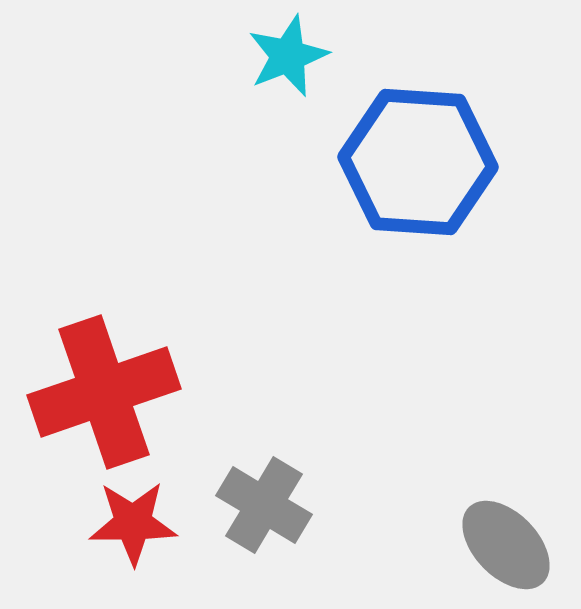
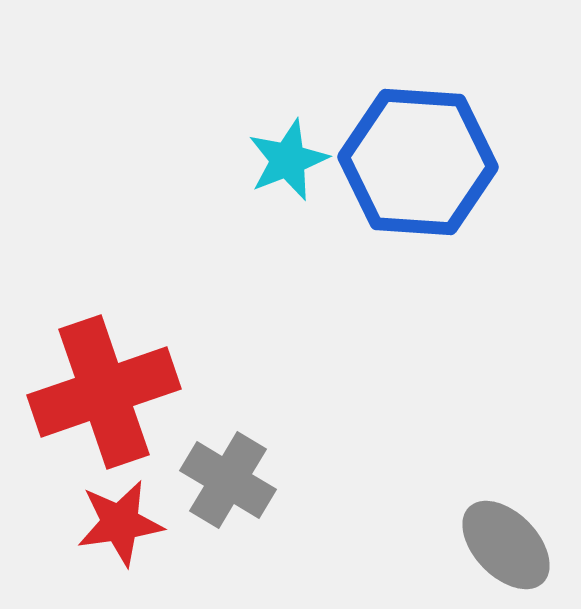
cyan star: moved 104 px down
gray cross: moved 36 px left, 25 px up
red star: moved 13 px left; rotated 8 degrees counterclockwise
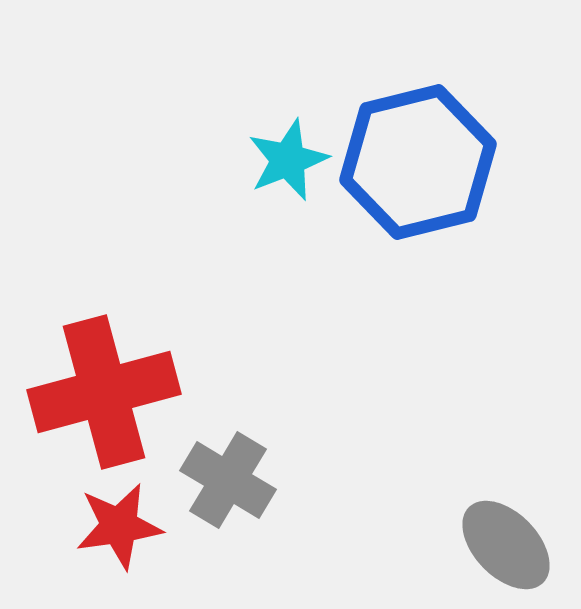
blue hexagon: rotated 18 degrees counterclockwise
red cross: rotated 4 degrees clockwise
red star: moved 1 px left, 3 px down
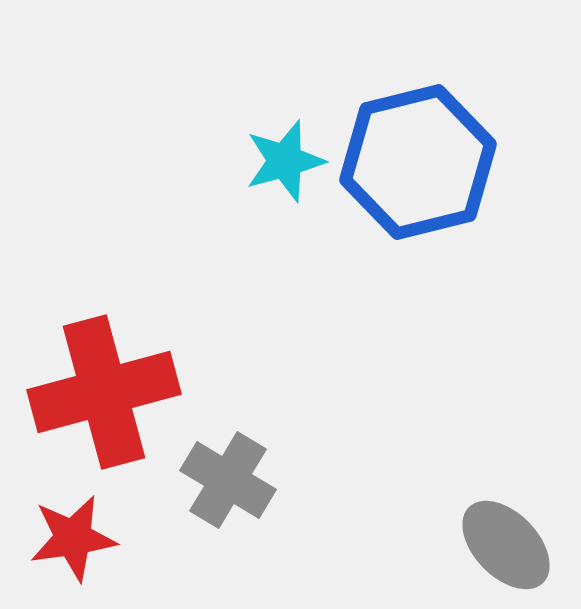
cyan star: moved 3 px left, 1 px down; rotated 6 degrees clockwise
red star: moved 46 px left, 12 px down
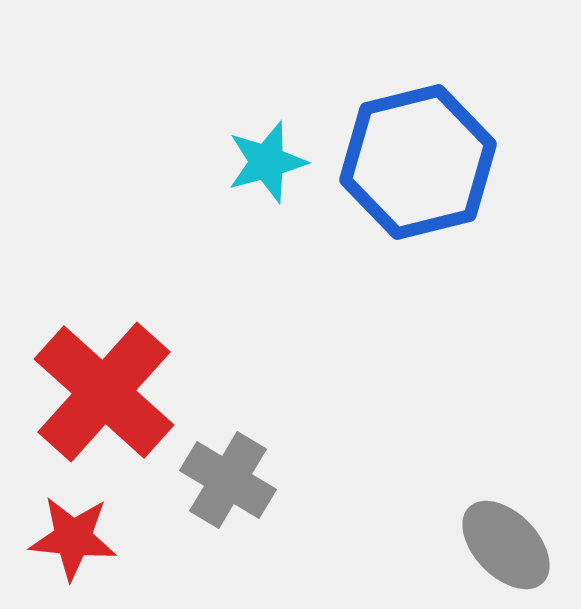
cyan star: moved 18 px left, 1 px down
red cross: rotated 33 degrees counterclockwise
red star: rotated 14 degrees clockwise
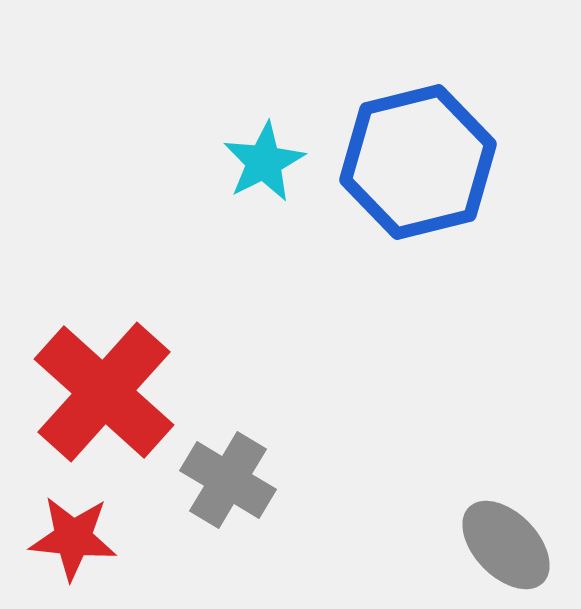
cyan star: moved 3 px left; rotated 12 degrees counterclockwise
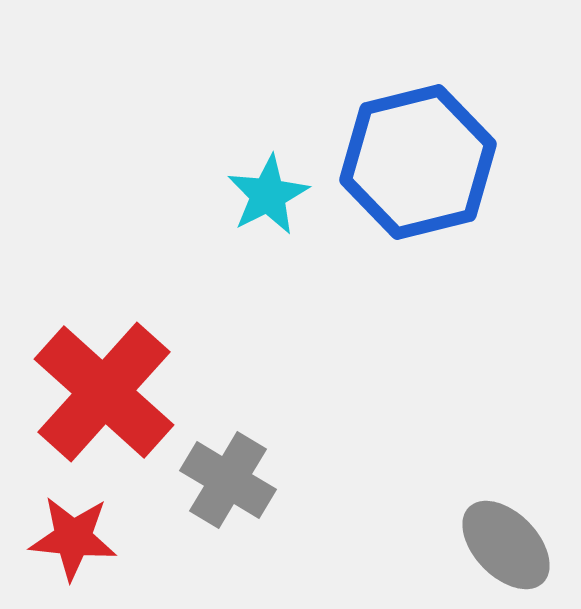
cyan star: moved 4 px right, 33 px down
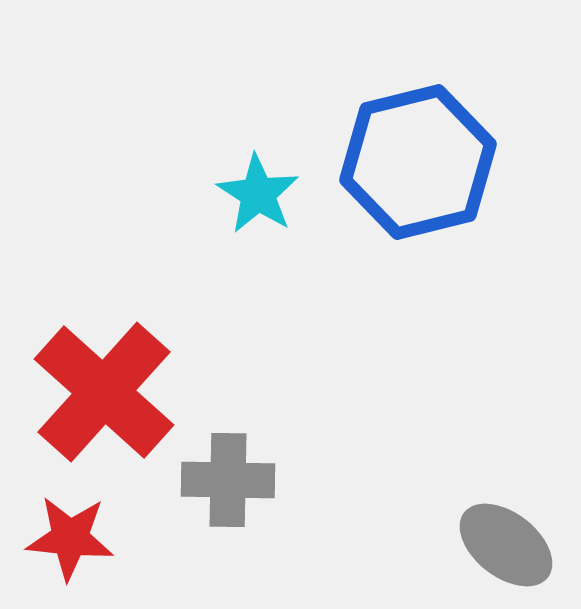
cyan star: moved 10 px left, 1 px up; rotated 12 degrees counterclockwise
gray cross: rotated 30 degrees counterclockwise
red star: moved 3 px left
gray ellipse: rotated 8 degrees counterclockwise
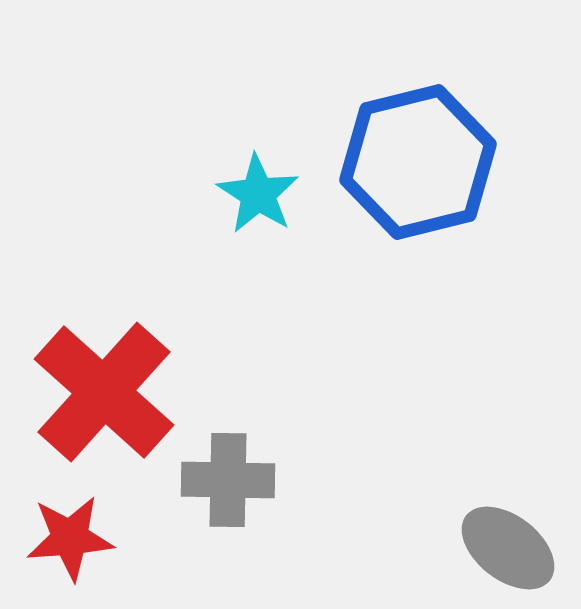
red star: rotated 10 degrees counterclockwise
gray ellipse: moved 2 px right, 3 px down
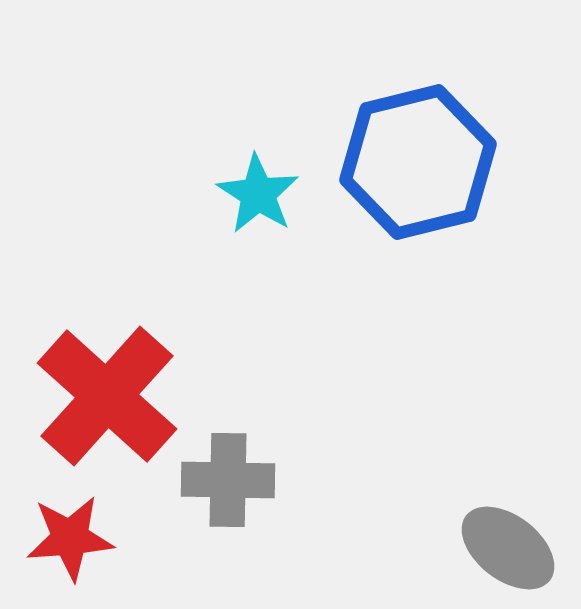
red cross: moved 3 px right, 4 px down
